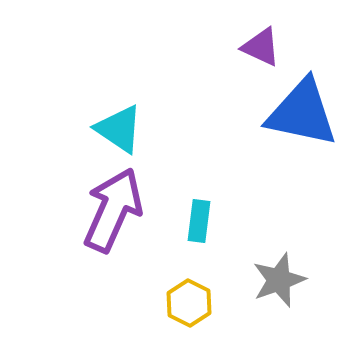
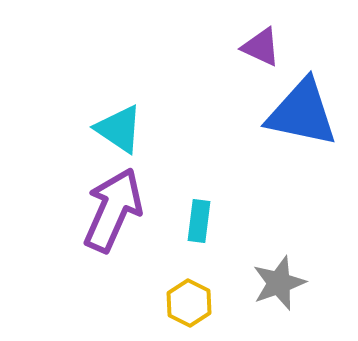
gray star: moved 3 px down
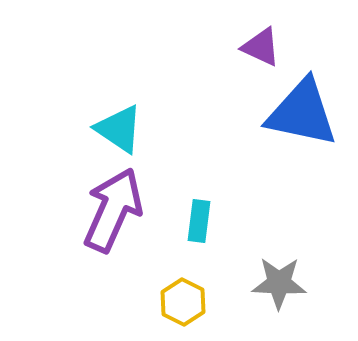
gray star: rotated 22 degrees clockwise
yellow hexagon: moved 6 px left, 1 px up
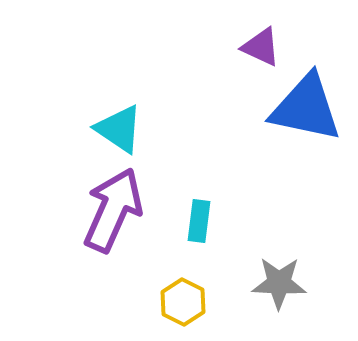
blue triangle: moved 4 px right, 5 px up
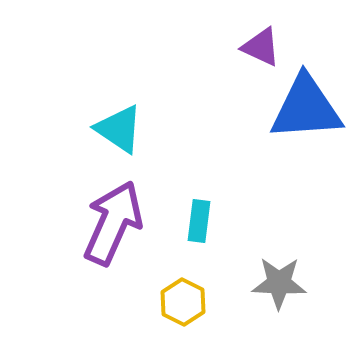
blue triangle: rotated 16 degrees counterclockwise
purple arrow: moved 13 px down
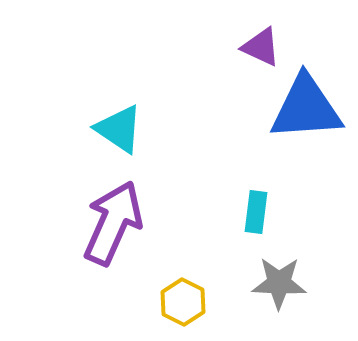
cyan rectangle: moved 57 px right, 9 px up
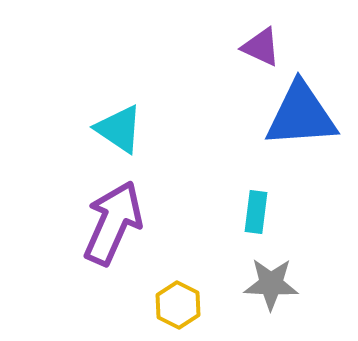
blue triangle: moved 5 px left, 7 px down
gray star: moved 8 px left, 1 px down
yellow hexagon: moved 5 px left, 3 px down
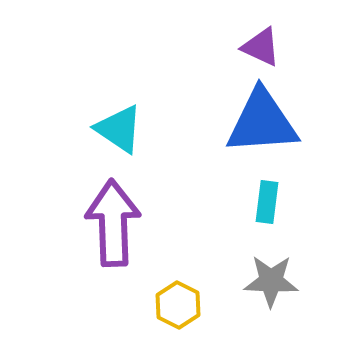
blue triangle: moved 39 px left, 7 px down
cyan rectangle: moved 11 px right, 10 px up
purple arrow: rotated 26 degrees counterclockwise
gray star: moved 3 px up
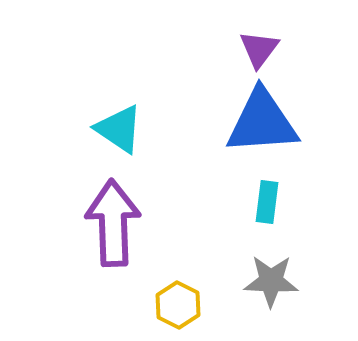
purple triangle: moved 2 px left, 2 px down; rotated 42 degrees clockwise
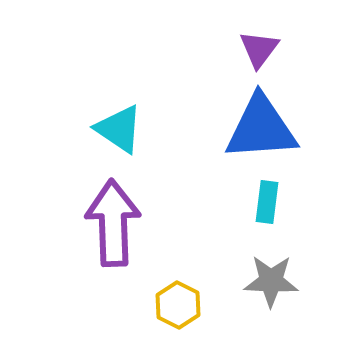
blue triangle: moved 1 px left, 6 px down
